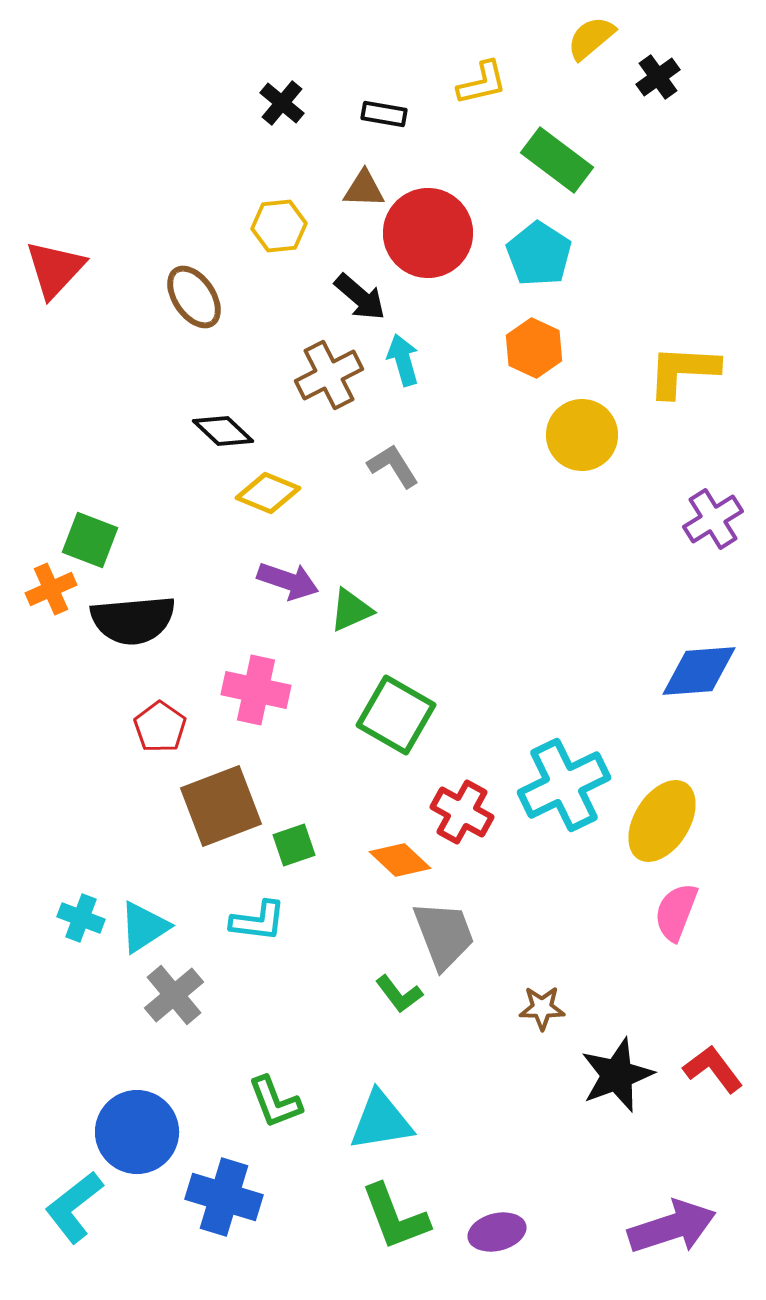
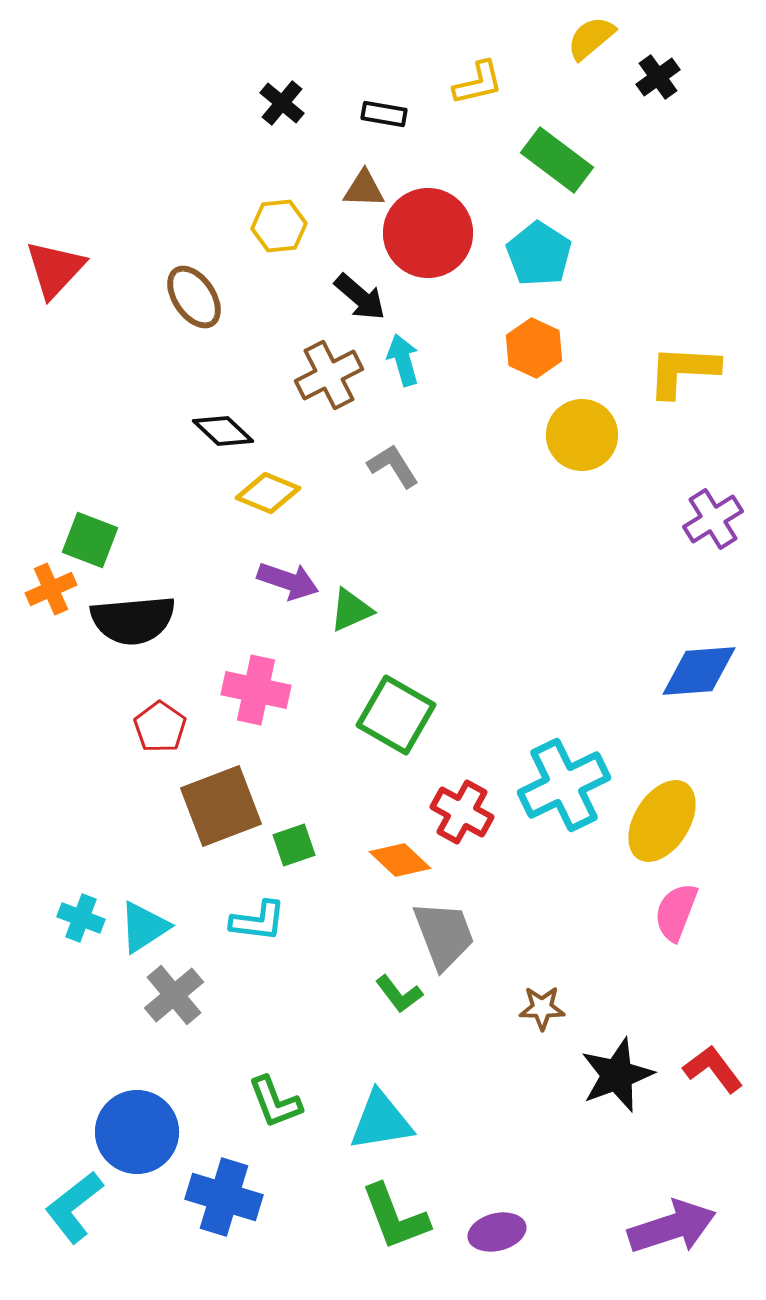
yellow L-shape at (482, 83): moved 4 px left
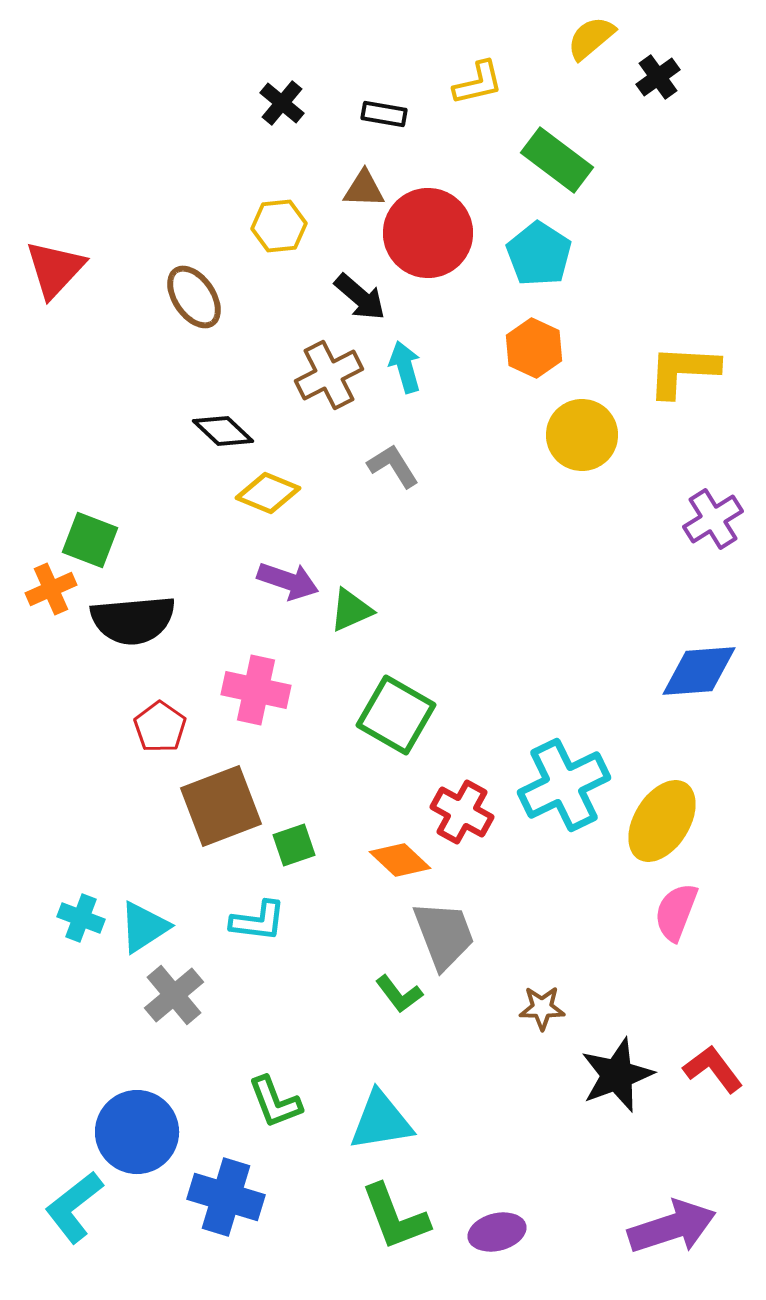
cyan arrow at (403, 360): moved 2 px right, 7 px down
blue cross at (224, 1197): moved 2 px right
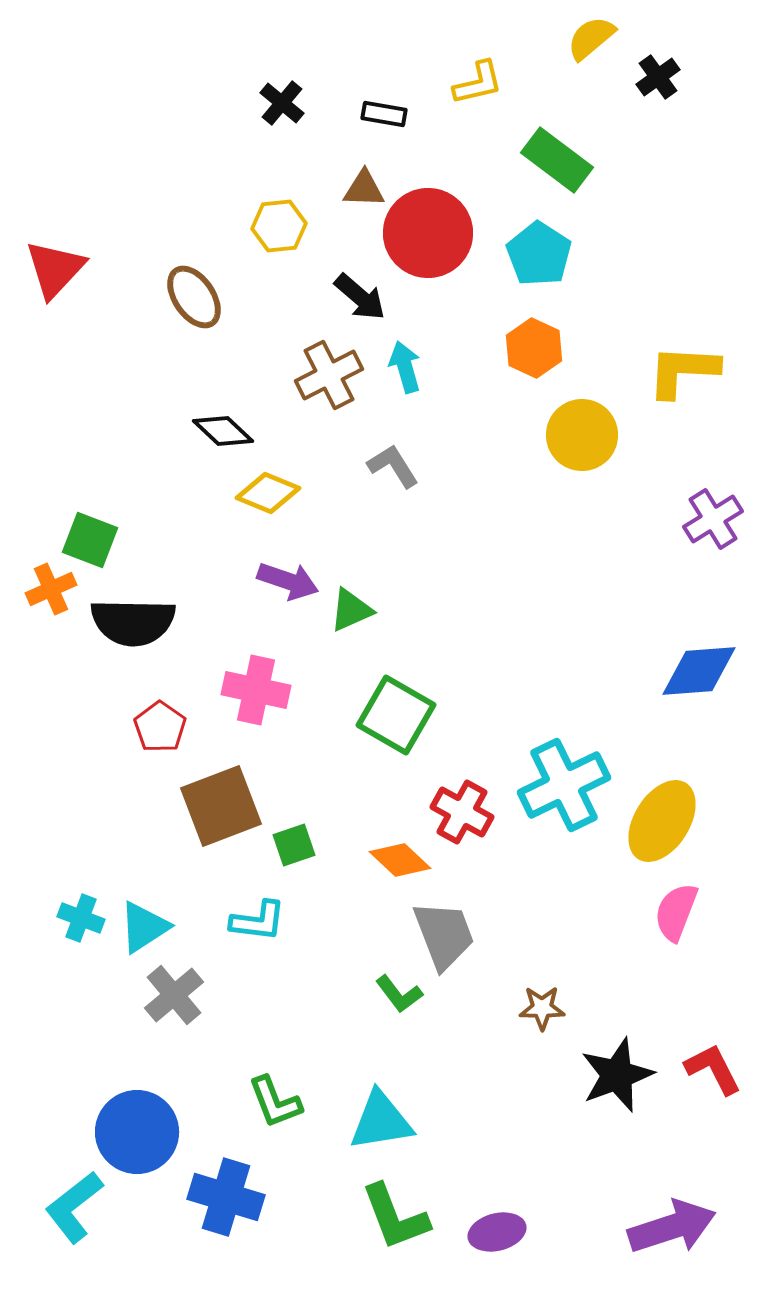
black semicircle at (133, 620): moved 2 px down; rotated 6 degrees clockwise
red L-shape at (713, 1069): rotated 10 degrees clockwise
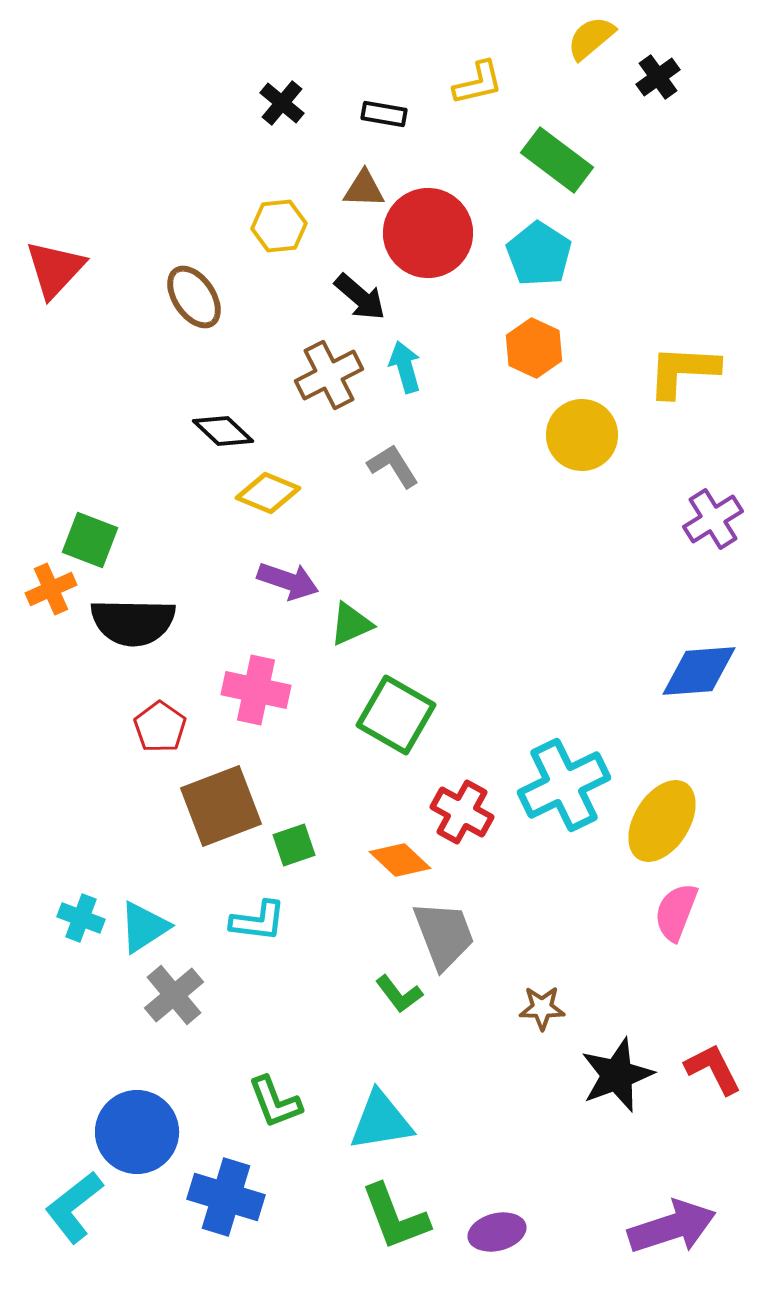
green triangle at (351, 610): moved 14 px down
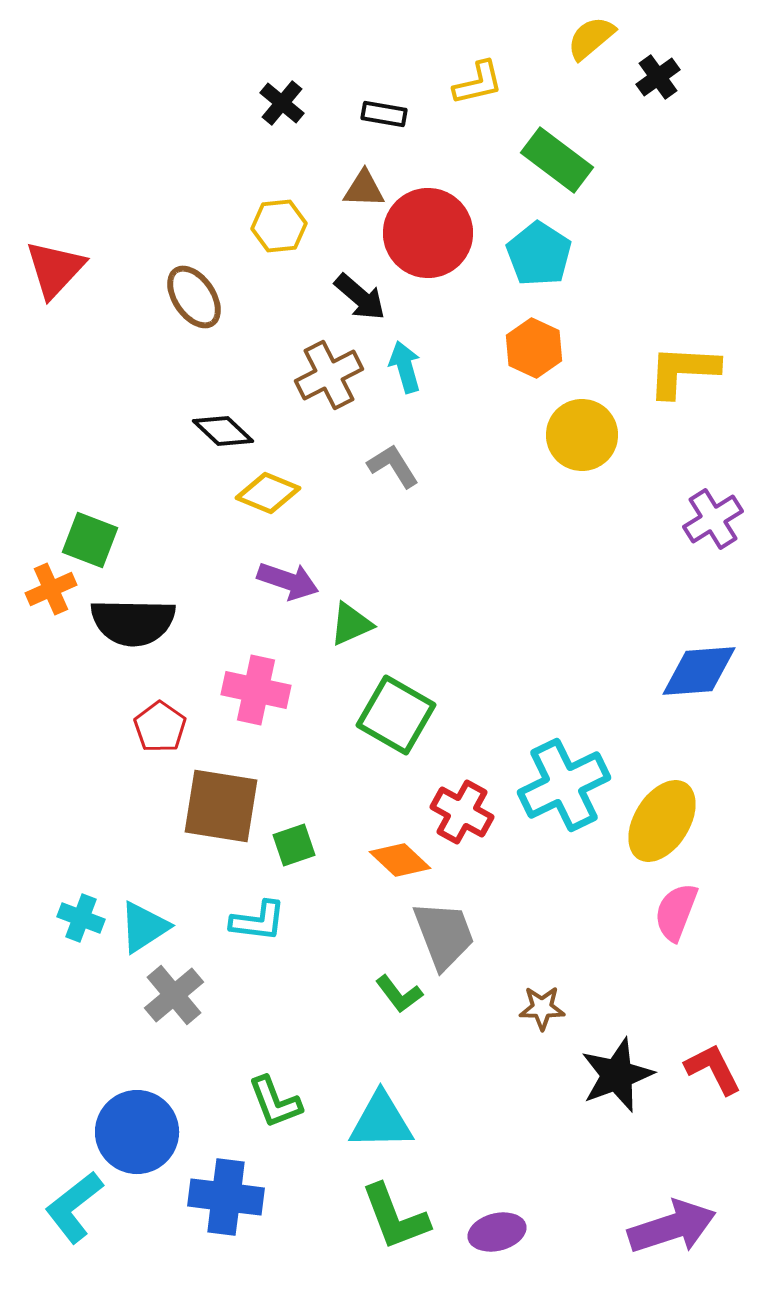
brown square at (221, 806): rotated 30 degrees clockwise
cyan triangle at (381, 1121): rotated 8 degrees clockwise
blue cross at (226, 1197): rotated 10 degrees counterclockwise
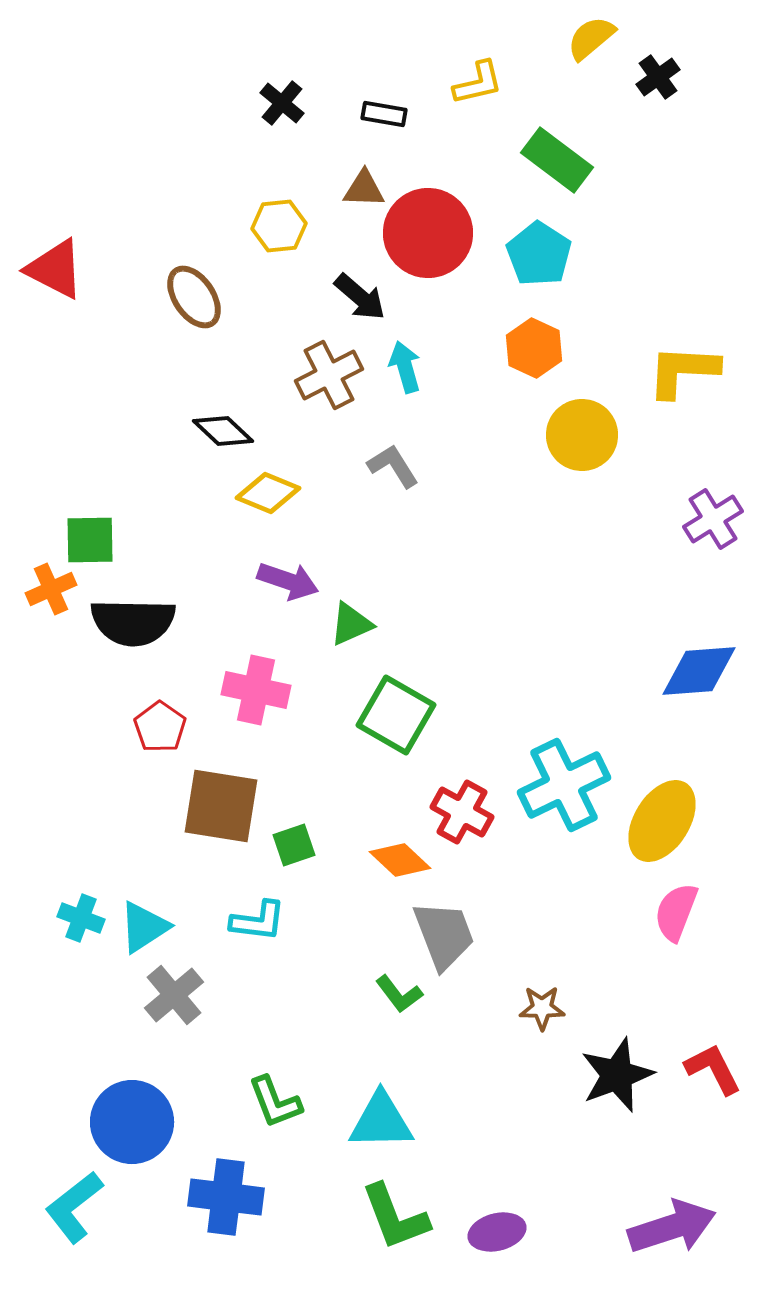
red triangle at (55, 269): rotated 46 degrees counterclockwise
green square at (90, 540): rotated 22 degrees counterclockwise
blue circle at (137, 1132): moved 5 px left, 10 px up
